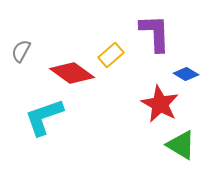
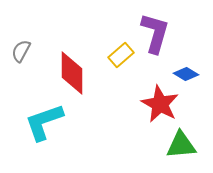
purple L-shape: rotated 18 degrees clockwise
yellow rectangle: moved 10 px right
red diamond: rotated 54 degrees clockwise
cyan L-shape: moved 5 px down
green triangle: rotated 36 degrees counterclockwise
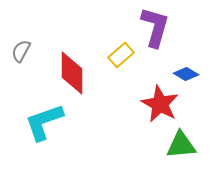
purple L-shape: moved 6 px up
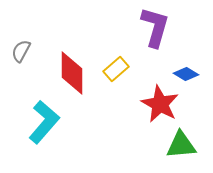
yellow rectangle: moved 5 px left, 14 px down
cyan L-shape: rotated 150 degrees clockwise
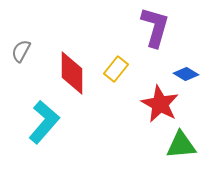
yellow rectangle: rotated 10 degrees counterclockwise
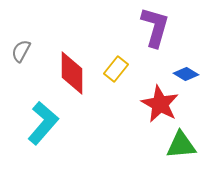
cyan L-shape: moved 1 px left, 1 px down
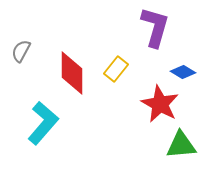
blue diamond: moved 3 px left, 2 px up
